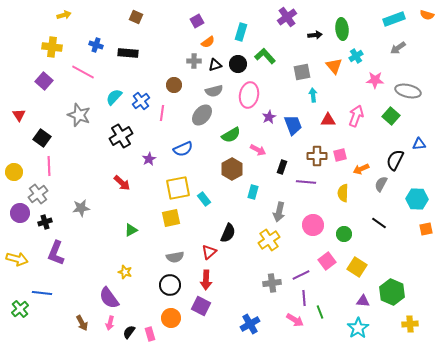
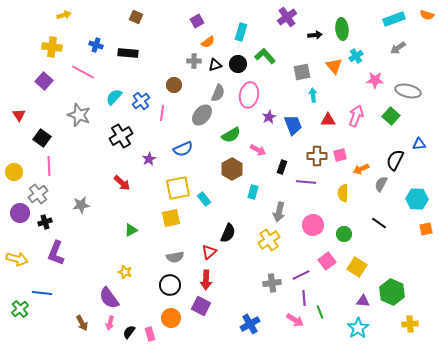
gray semicircle at (214, 91): moved 4 px right, 2 px down; rotated 54 degrees counterclockwise
gray star at (81, 208): moved 3 px up
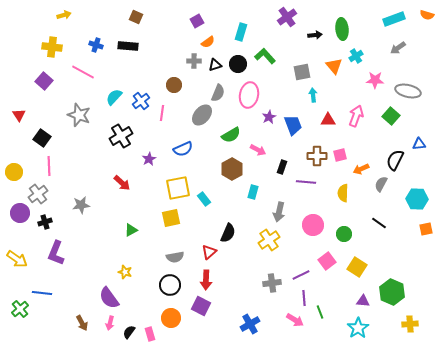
black rectangle at (128, 53): moved 7 px up
yellow arrow at (17, 259): rotated 20 degrees clockwise
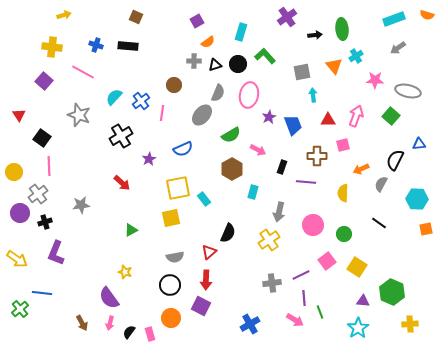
pink square at (340, 155): moved 3 px right, 10 px up
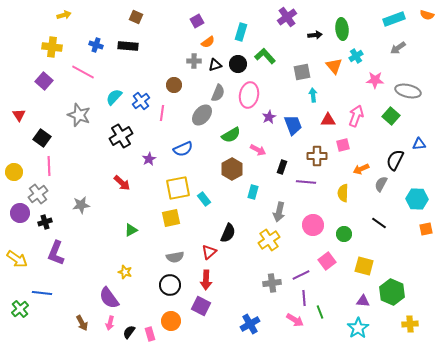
yellow square at (357, 267): moved 7 px right, 1 px up; rotated 18 degrees counterclockwise
orange circle at (171, 318): moved 3 px down
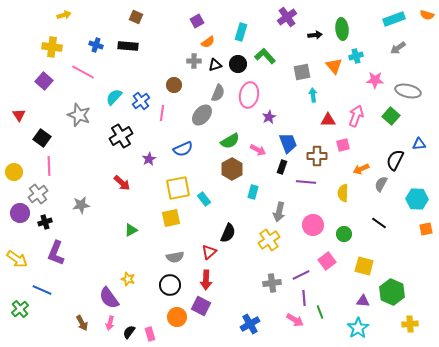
cyan cross at (356, 56): rotated 16 degrees clockwise
blue trapezoid at (293, 125): moved 5 px left, 18 px down
green semicircle at (231, 135): moved 1 px left, 6 px down
yellow star at (125, 272): moved 3 px right, 7 px down
blue line at (42, 293): moved 3 px up; rotated 18 degrees clockwise
orange circle at (171, 321): moved 6 px right, 4 px up
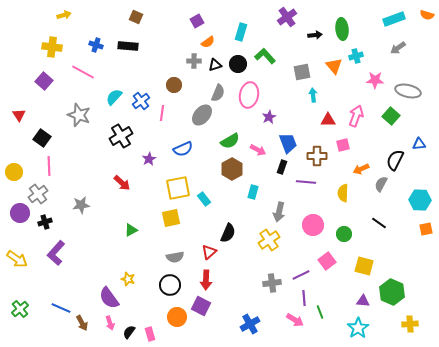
cyan hexagon at (417, 199): moved 3 px right, 1 px down
purple L-shape at (56, 253): rotated 20 degrees clockwise
blue line at (42, 290): moved 19 px right, 18 px down
pink arrow at (110, 323): rotated 32 degrees counterclockwise
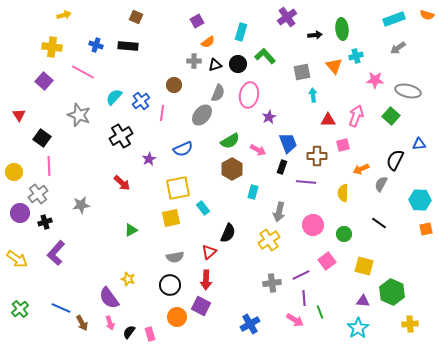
cyan rectangle at (204, 199): moved 1 px left, 9 px down
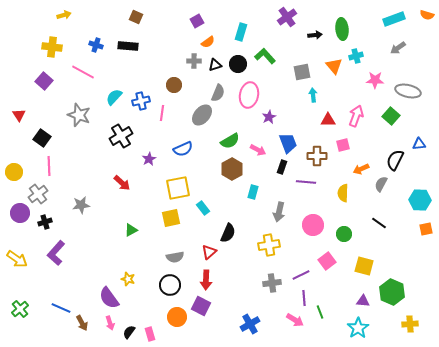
blue cross at (141, 101): rotated 24 degrees clockwise
yellow cross at (269, 240): moved 5 px down; rotated 25 degrees clockwise
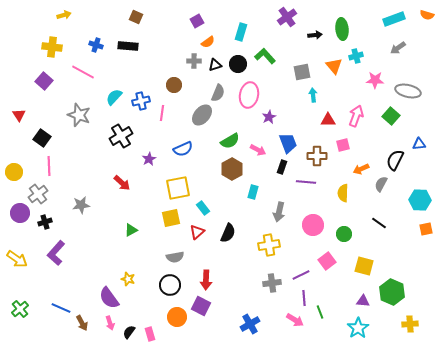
red triangle at (209, 252): moved 12 px left, 20 px up
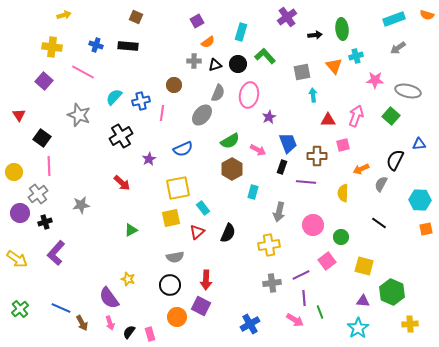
green circle at (344, 234): moved 3 px left, 3 px down
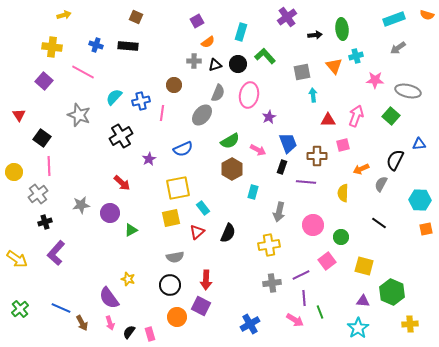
purple circle at (20, 213): moved 90 px right
